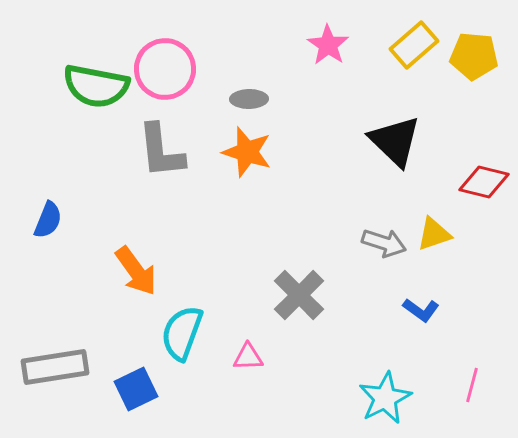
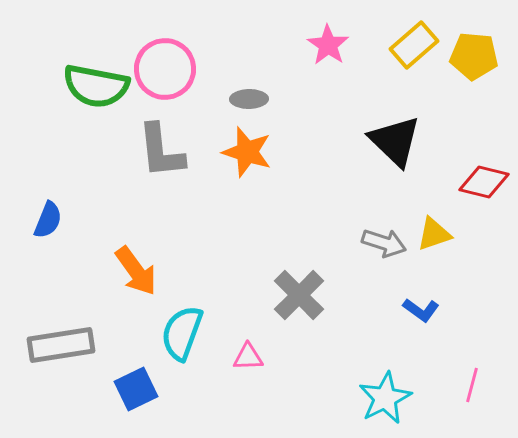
gray rectangle: moved 6 px right, 22 px up
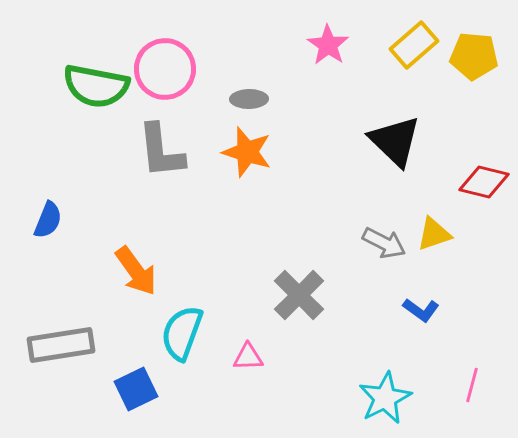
gray arrow: rotated 9 degrees clockwise
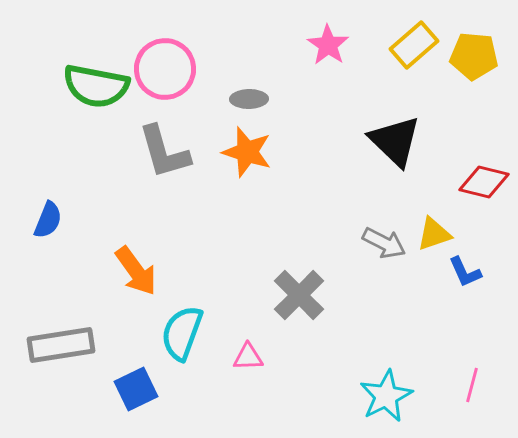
gray L-shape: moved 3 px right, 1 px down; rotated 10 degrees counterclockwise
blue L-shape: moved 44 px right, 38 px up; rotated 30 degrees clockwise
cyan star: moved 1 px right, 2 px up
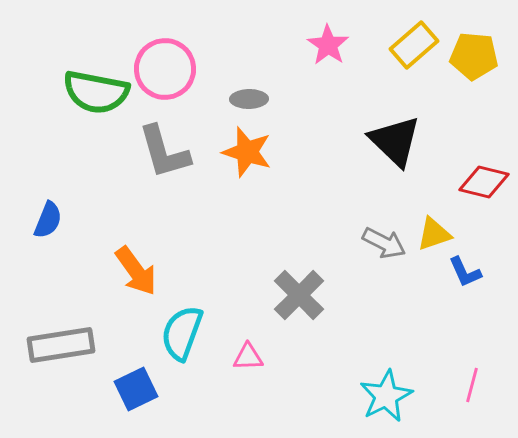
green semicircle: moved 6 px down
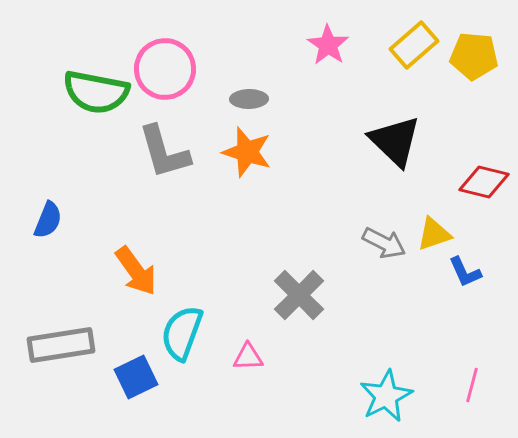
blue square: moved 12 px up
